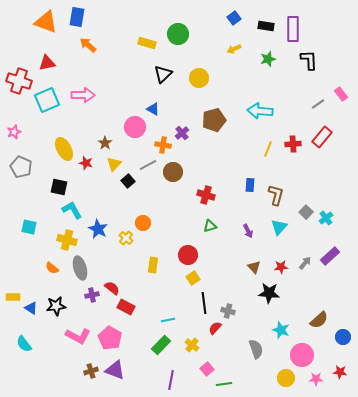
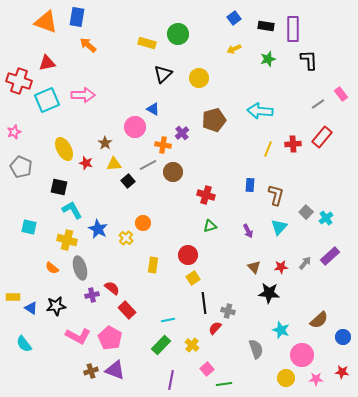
yellow triangle at (114, 164): rotated 42 degrees clockwise
red rectangle at (126, 307): moved 1 px right, 3 px down; rotated 18 degrees clockwise
red star at (340, 372): moved 2 px right
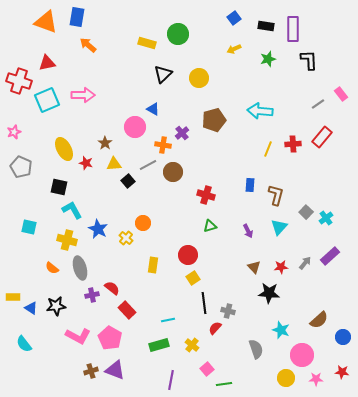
green rectangle at (161, 345): moved 2 px left; rotated 30 degrees clockwise
